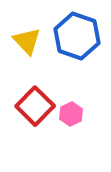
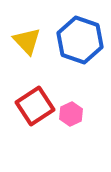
blue hexagon: moved 3 px right, 4 px down
red square: rotated 12 degrees clockwise
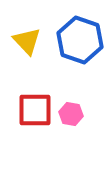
red square: moved 4 px down; rotated 33 degrees clockwise
pink hexagon: rotated 25 degrees counterclockwise
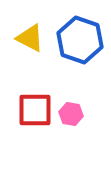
yellow triangle: moved 3 px right, 3 px up; rotated 20 degrees counterclockwise
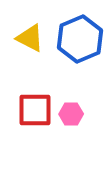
blue hexagon: moved 1 px up; rotated 18 degrees clockwise
pink hexagon: rotated 10 degrees counterclockwise
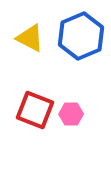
blue hexagon: moved 1 px right, 3 px up
red square: rotated 21 degrees clockwise
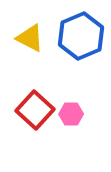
red square: rotated 21 degrees clockwise
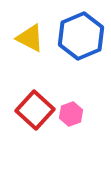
pink hexagon: rotated 20 degrees counterclockwise
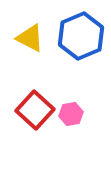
pink hexagon: rotated 10 degrees clockwise
